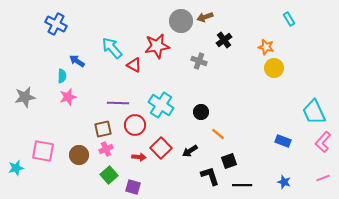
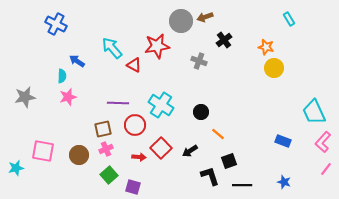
pink line: moved 3 px right, 9 px up; rotated 32 degrees counterclockwise
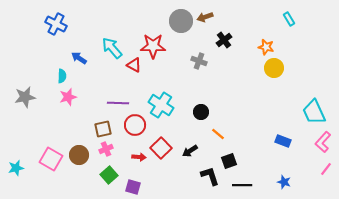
red star: moved 4 px left; rotated 10 degrees clockwise
blue arrow: moved 2 px right, 3 px up
pink square: moved 8 px right, 8 px down; rotated 20 degrees clockwise
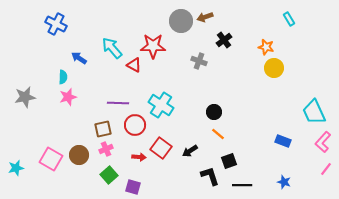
cyan semicircle: moved 1 px right, 1 px down
black circle: moved 13 px right
red square: rotated 10 degrees counterclockwise
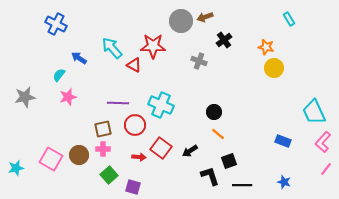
cyan semicircle: moved 4 px left, 2 px up; rotated 144 degrees counterclockwise
cyan cross: rotated 10 degrees counterclockwise
pink cross: moved 3 px left; rotated 24 degrees clockwise
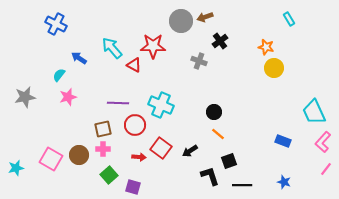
black cross: moved 4 px left, 1 px down
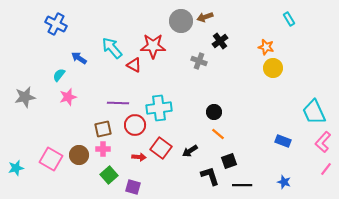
yellow circle: moved 1 px left
cyan cross: moved 2 px left, 3 px down; rotated 30 degrees counterclockwise
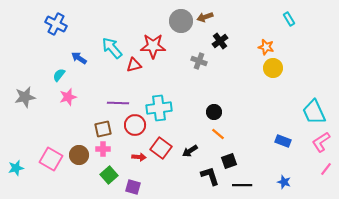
red triangle: rotated 42 degrees counterclockwise
pink L-shape: moved 2 px left; rotated 15 degrees clockwise
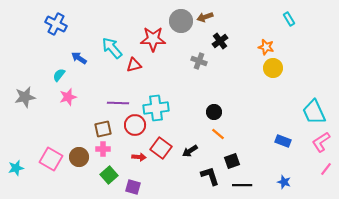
red star: moved 7 px up
cyan cross: moved 3 px left
brown circle: moved 2 px down
black square: moved 3 px right
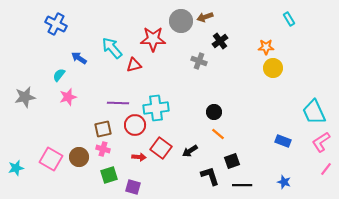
orange star: rotated 14 degrees counterclockwise
pink cross: rotated 16 degrees clockwise
green square: rotated 24 degrees clockwise
